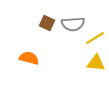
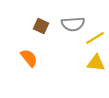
brown square: moved 6 px left, 3 px down
orange semicircle: rotated 36 degrees clockwise
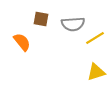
brown square: moved 7 px up; rotated 14 degrees counterclockwise
orange semicircle: moved 7 px left, 16 px up
yellow triangle: moved 9 px down; rotated 24 degrees counterclockwise
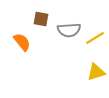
gray semicircle: moved 4 px left, 6 px down
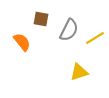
gray semicircle: rotated 60 degrees counterclockwise
yellow triangle: moved 17 px left
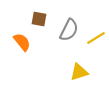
brown square: moved 2 px left
yellow line: moved 1 px right
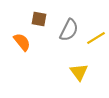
yellow triangle: rotated 48 degrees counterclockwise
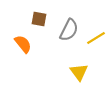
orange semicircle: moved 1 px right, 2 px down
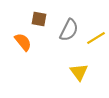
orange semicircle: moved 2 px up
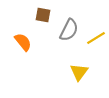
brown square: moved 4 px right, 4 px up
yellow triangle: rotated 12 degrees clockwise
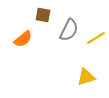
orange semicircle: moved 3 px up; rotated 90 degrees clockwise
yellow triangle: moved 7 px right, 5 px down; rotated 36 degrees clockwise
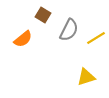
brown square: rotated 21 degrees clockwise
